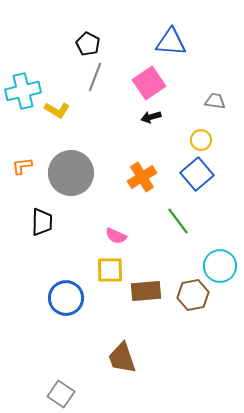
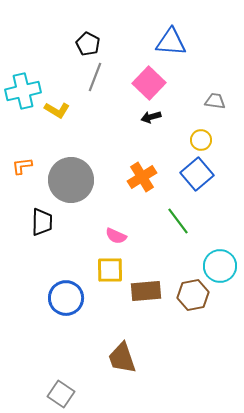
pink square: rotated 12 degrees counterclockwise
gray circle: moved 7 px down
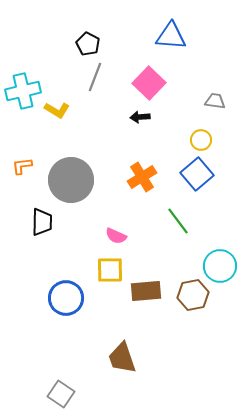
blue triangle: moved 6 px up
black arrow: moved 11 px left; rotated 12 degrees clockwise
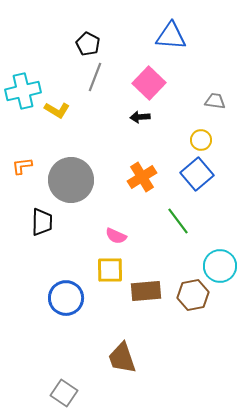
gray square: moved 3 px right, 1 px up
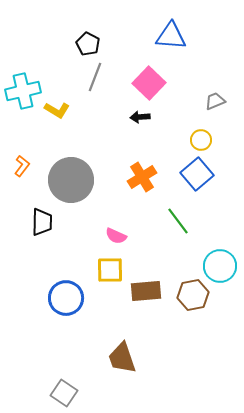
gray trapezoid: rotated 30 degrees counterclockwise
orange L-shape: rotated 135 degrees clockwise
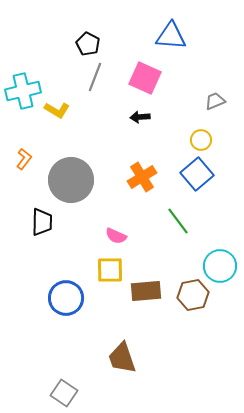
pink square: moved 4 px left, 5 px up; rotated 20 degrees counterclockwise
orange L-shape: moved 2 px right, 7 px up
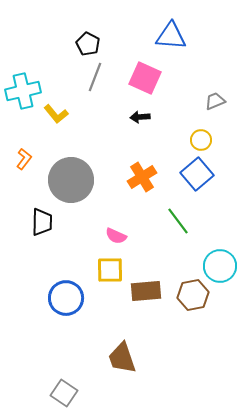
yellow L-shape: moved 1 px left, 4 px down; rotated 20 degrees clockwise
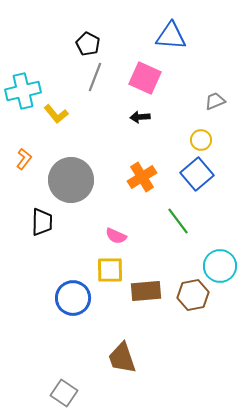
blue circle: moved 7 px right
